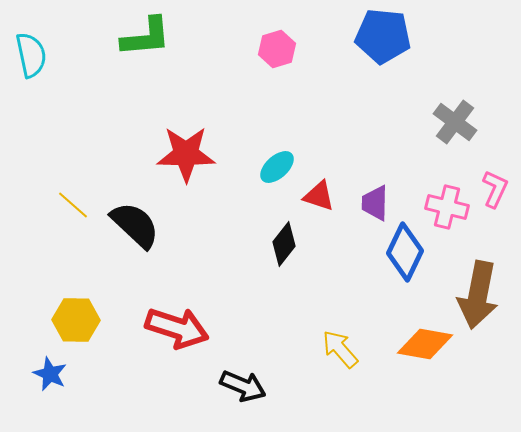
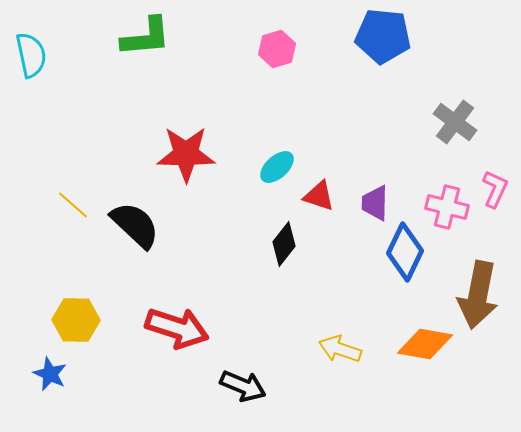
yellow arrow: rotated 30 degrees counterclockwise
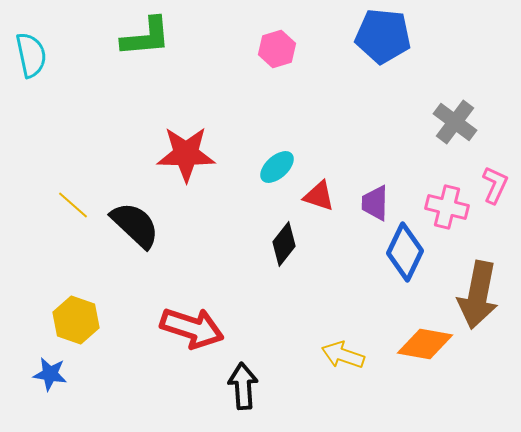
pink L-shape: moved 4 px up
yellow hexagon: rotated 18 degrees clockwise
red arrow: moved 15 px right
yellow arrow: moved 3 px right, 6 px down
blue star: rotated 16 degrees counterclockwise
black arrow: rotated 117 degrees counterclockwise
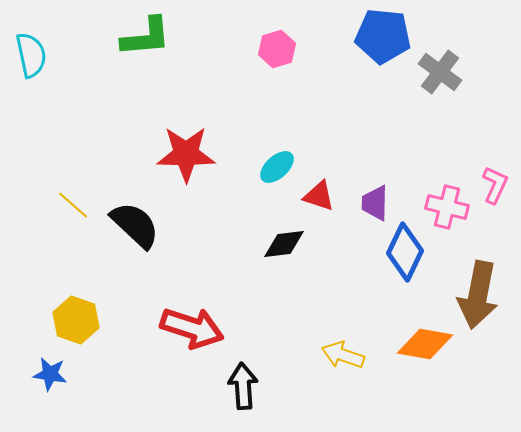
gray cross: moved 15 px left, 50 px up
black diamond: rotated 45 degrees clockwise
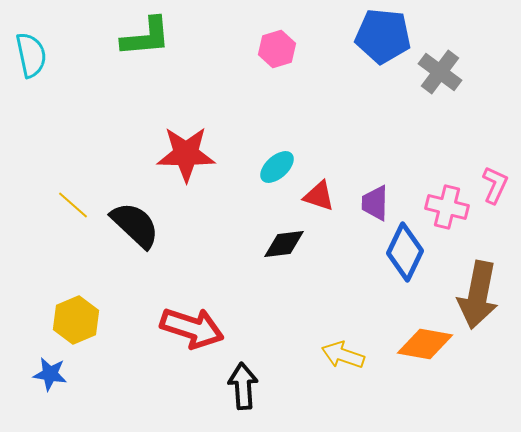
yellow hexagon: rotated 18 degrees clockwise
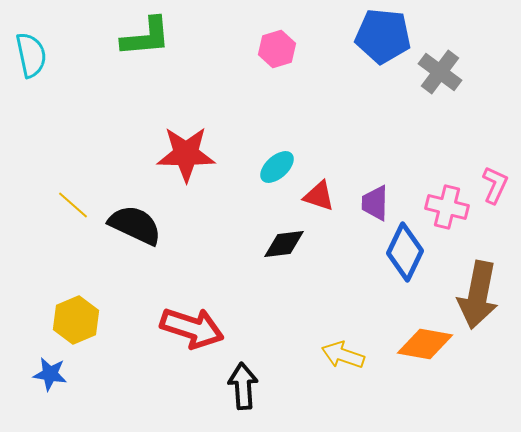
black semicircle: rotated 18 degrees counterclockwise
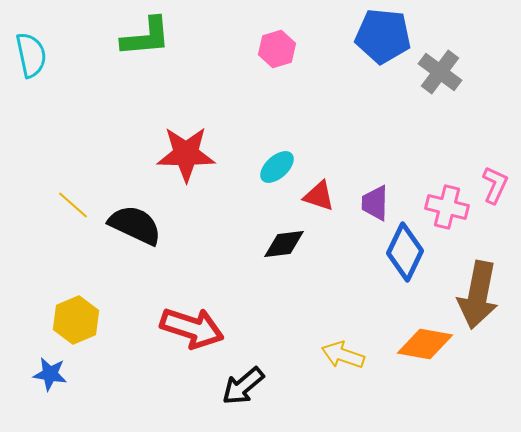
black arrow: rotated 126 degrees counterclockwise
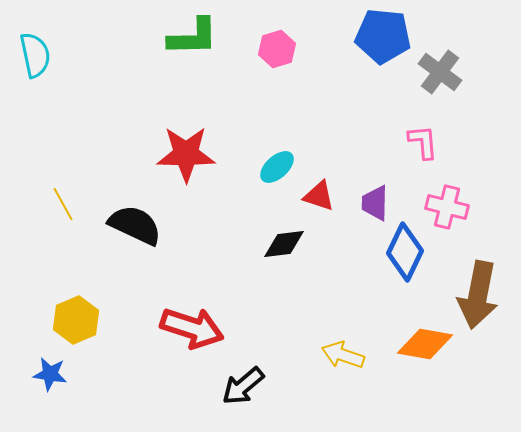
green L-shape: moved 47 px right; rotated 4 degrees clockwise
cyan semicircle: moved 4 px right
pink L-shape: moved 72 px left, 43 px up; rotated 30 degrees counterclockwise
yellow line: moved 10 px left, 1 px up; rotated 20 degrees clockwise
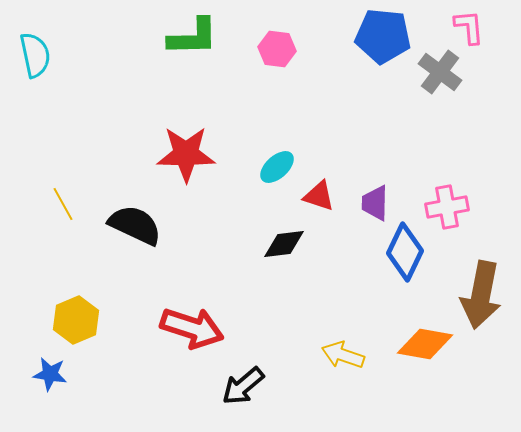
pink hexagon: rotated 24 degrees clockwise
pink L-shape: moved 46 px right, 115 px up
pink cross: rotated 24 degrees counterclockwise
brown arrow: moved 3 px right
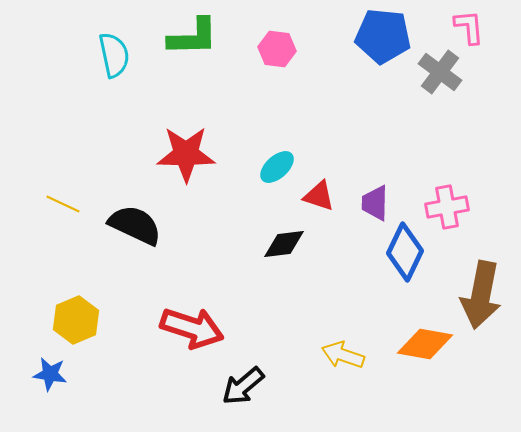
cyan semicircle: moved 79 px right
yellow line: rotated 36 degrees counterclockwise
